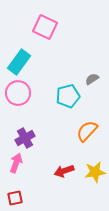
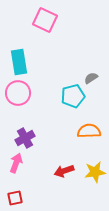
pink square: moved 7 px up
cyan rectangle: rotated 45 degrees counterclockwise
gray semicircle: moved 1 px left, 1 px up
cyan pentagon: moved 5 px right
orange semicircle: moved 2 px right; rotated 45 degrees clockwise
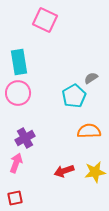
cyan pentagon: moved 1 px right; rotated 15 degrees counterclockwise
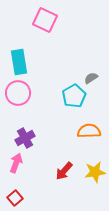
red arrow: rotated 30 degrees counterclockwise
red square: rotated 28 degrees counterclockwise
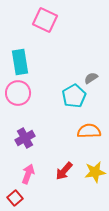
cyan rectangle: moved 1 px right
pink arrow: moved 12 px right, 11 px down
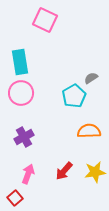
pink circle: moved 3 px right
purple cross: moved 1 px left, 1 px up
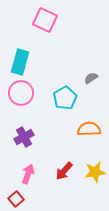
cyan rectangle: rotated 25 degrees clockwise
cyan pentagon: moved 9 px left, 2 px down
orange semicircle: moved 2 px up
red square: moved 1 px right, 1 px down
